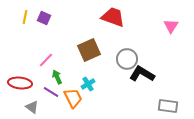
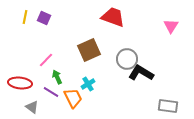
black L-shape: moved 1 px left, 1 px up
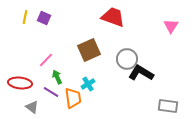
orange trapezoid: rotated 20 degrees clockwise
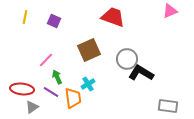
purple square: moved 10 px right, 3 px down
pink triangle: moved 1 px left, 15 px up; rotated 35 degrees clockwise
red ellipse: moved 2 px right, 6 px down
gray triangle: rotated 48 degrees clockwise
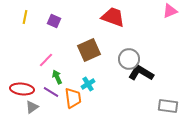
gray circle: moved 2 px right
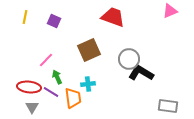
cyan cross: rotated 24 degrees clockwise
red ellipse: moved 7 px right, 2 px up
gray triangle: rotated 24 degrees counterclockwise
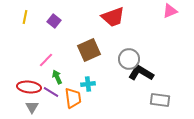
red trapezoid: rotated 140 degrees clockwise
purple square: rotated 16 degrees clockwise
gray rectangle: moved 8 px left, 6 px up
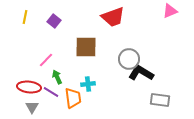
brown square: moved 3 px left, 3 px up; rotated 25 degrees clockwise
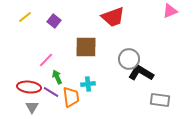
yellow line: rotated 40 degrees clockwise
orange trapezoid: moved 2 px left, 1 px up
